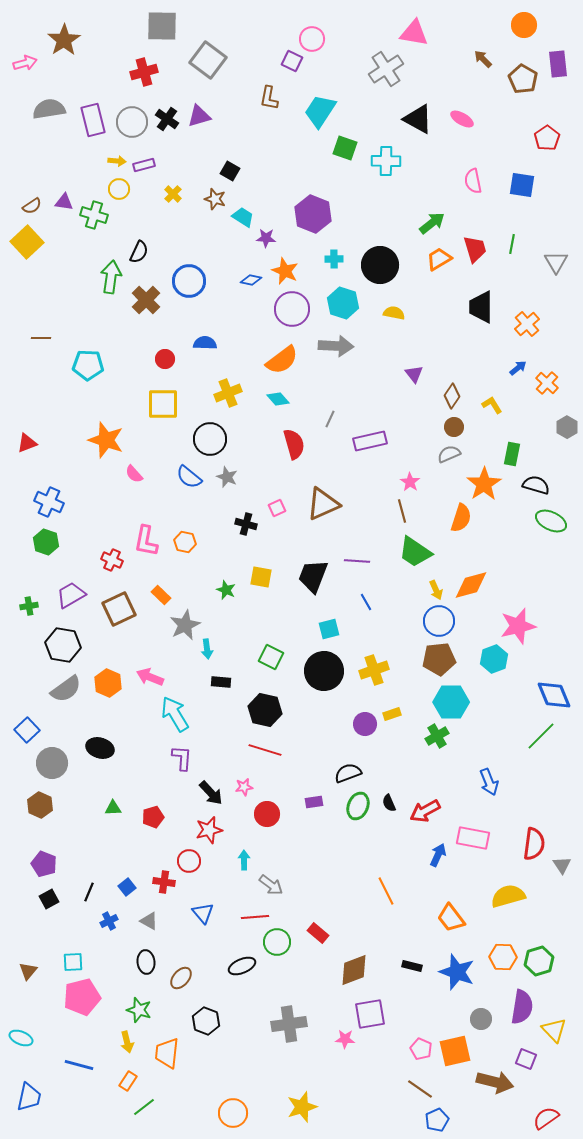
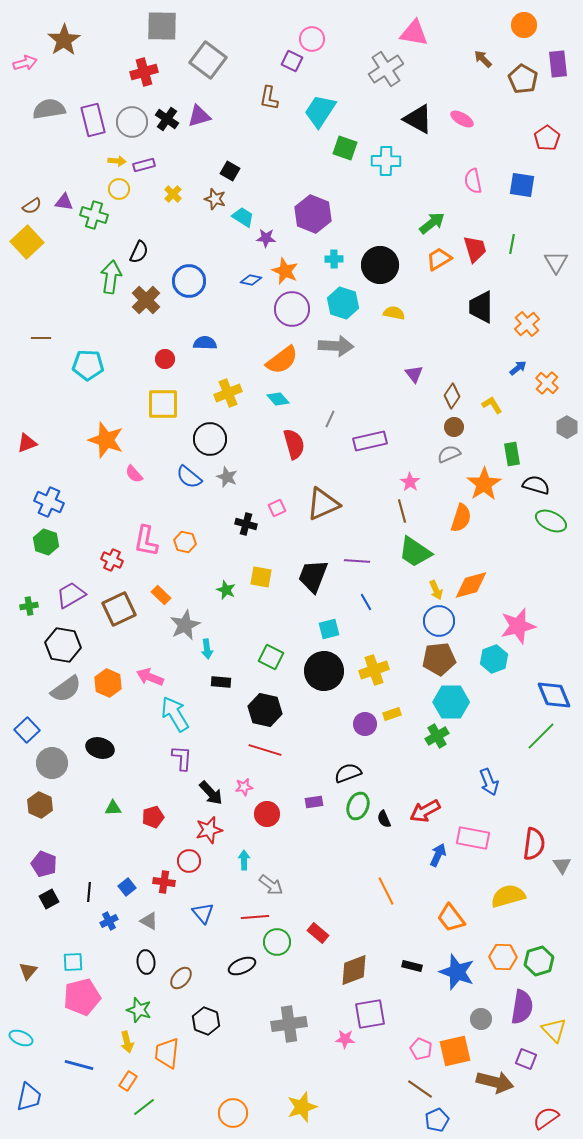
green rectangle at (512, 454): rotated 20 degrees counterclockwise
black semicircle at (389, 803): moved 5 px left, 16 px down
black line at (89, 892): rotated 18 degrees counterclockwise
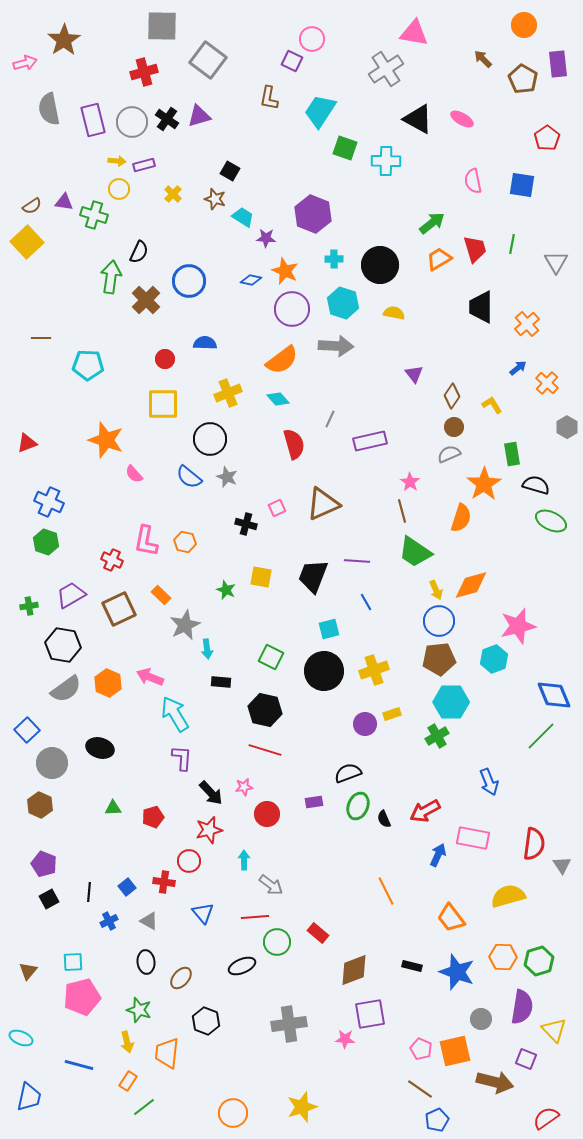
gray semicircle at (49, 109): rotated 92 degrees counterclockwise
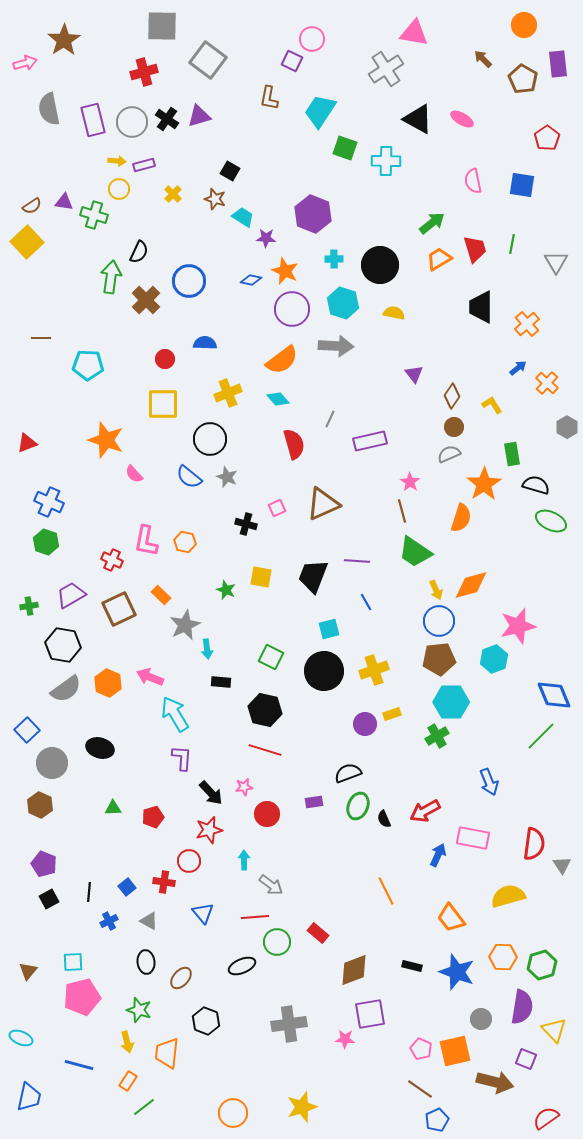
green hexagon at (539, 961): moved 3 px right, 4 px down
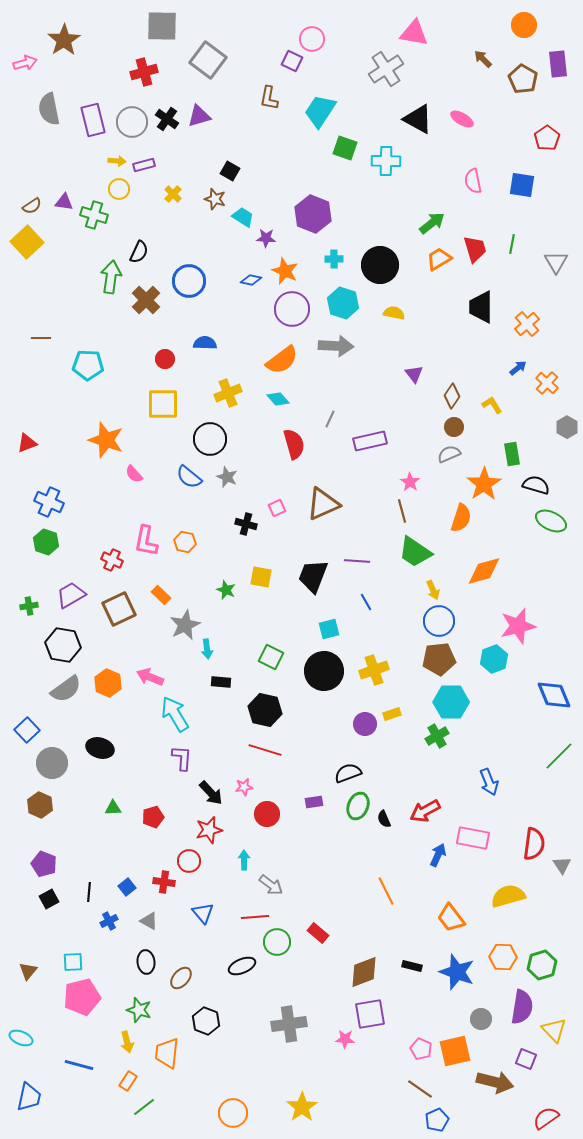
orange diamond at (471, 585): moved 13 px right, 14 px up
yellow arrow at (436, 590): moved 3 px left
green line at (541, 736): moved 18 px right, 20 px down
brown diamond at (354, 970): moved 10 px right, 2 px down
yellow star at (302, 1107): rotated 16 degrees counterclockwise
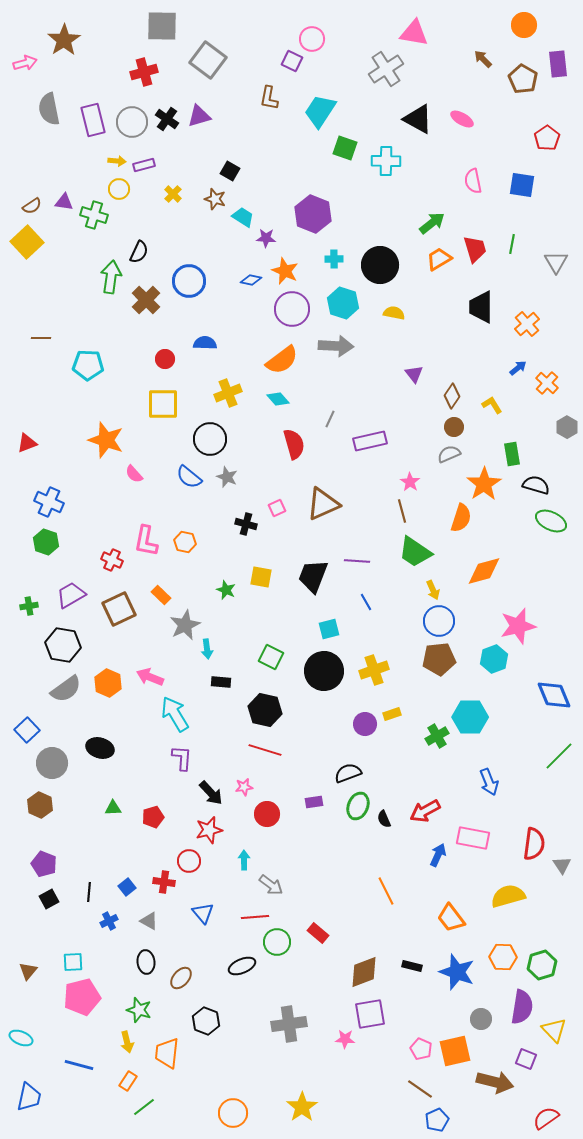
cyan hexagon at (451, 702): moved 19 px right, 15 px down
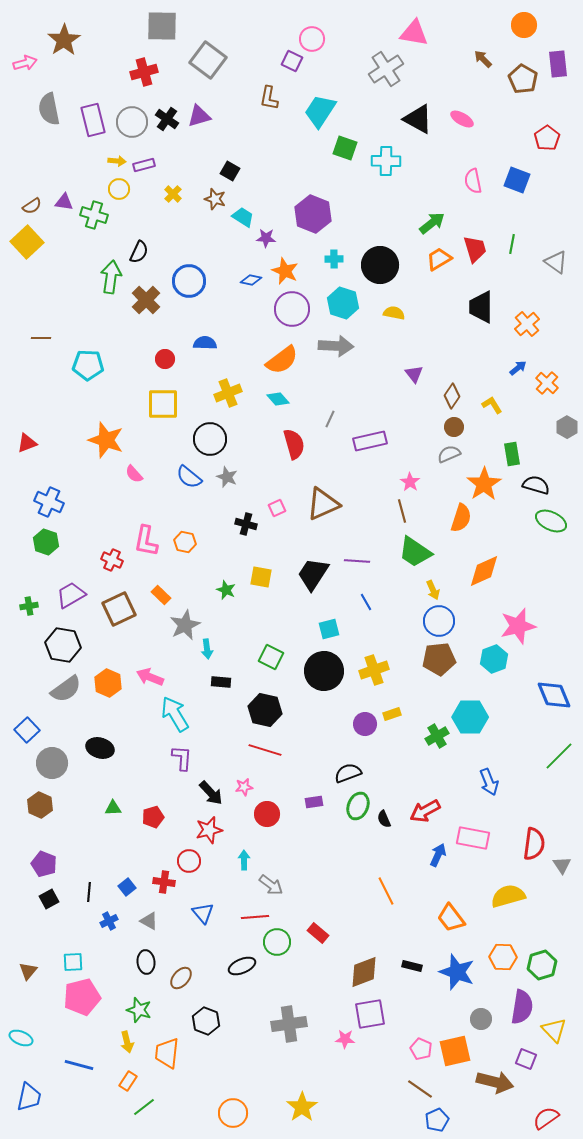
blue square at (522, 185): moved 5 px left, 5 px up; rotated 12 degrees clockwise
gray triangle at (556, 262): rotated 25 degrees counterclockwise
orange diamond at (484, 571): rotated 9 degrees counterclockwise
black trapezoid at (313, 576): moved 2 px up; rotated 12 degrees clockwise
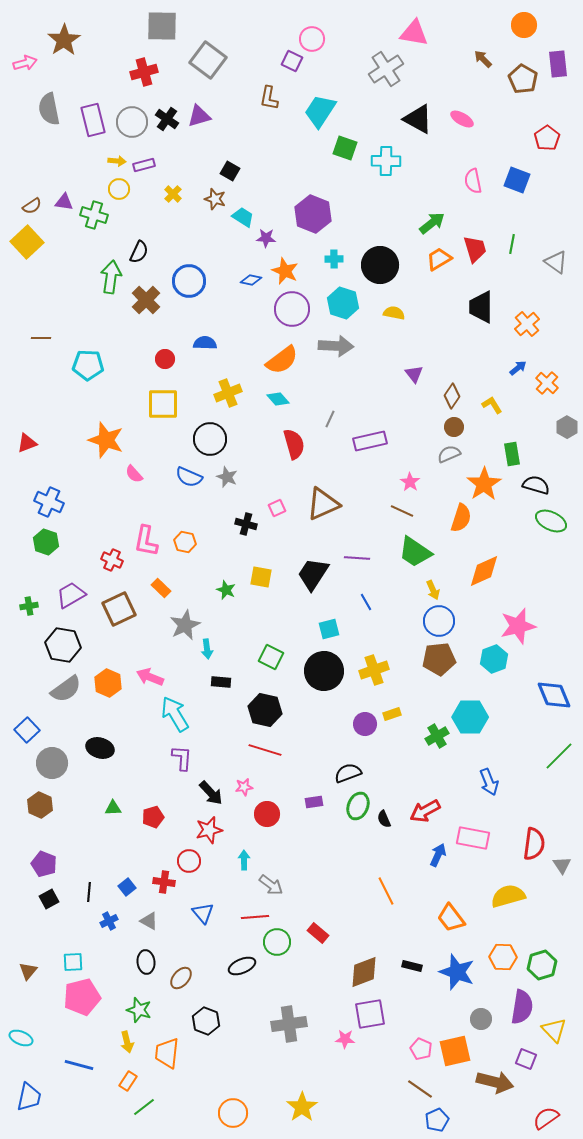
blue semicircle at (189, 477): rotated 16 degrees counterclockwise
brown line at (402, 511): rotated 50 degrees counterclockwise
purple line at (357, 561): moved 3 px up
orange rectangle at (161, 595): moved 7 px up
